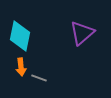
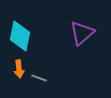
orange arrow: moved 2 px left, 2 px down
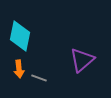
purple triangle: moved 27 px down
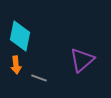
orange arrow: moved 3 px left, 4 px up
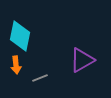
purple triangle: rotated 12 degrees clockwise
gray line: moved 1 px right; rotated 42 degrees counterclockwise
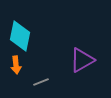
gray line: moved 1 px right, 4 px down
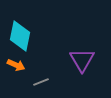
purple triangle: rotated 32 degrees counterclockwise
orange arrow: rotated 60 degrees counterclockwise
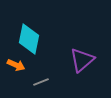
cyan diamond: moved 9 px right, 3 px down
purple triangle: rotated 20 degrees clockwise
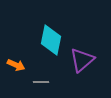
cyan diamond: moved 22 px right, 1 px down
gray line: rotated 21 degrees clockwise
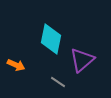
cyan diamond: moved 1 px up
gray line: moved 17 px right; rotated 35 degrees clockwise
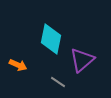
orange arrow: moved 2 px right
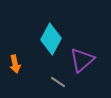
cyan diamond: rotated 16 degrees clockwise
orange arrow: moved 3 px left, 1 px up; rotated 54 degrees clockwise
